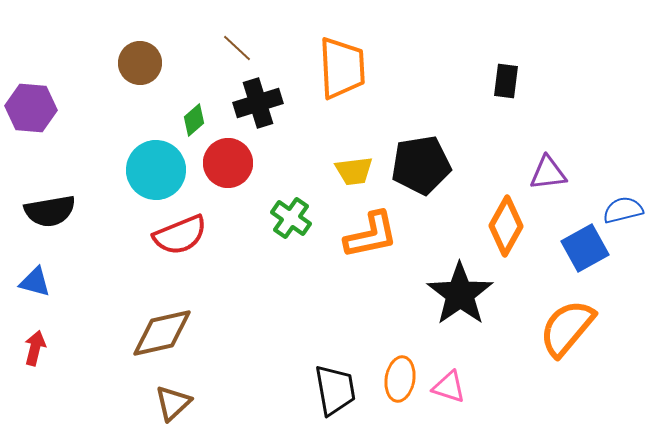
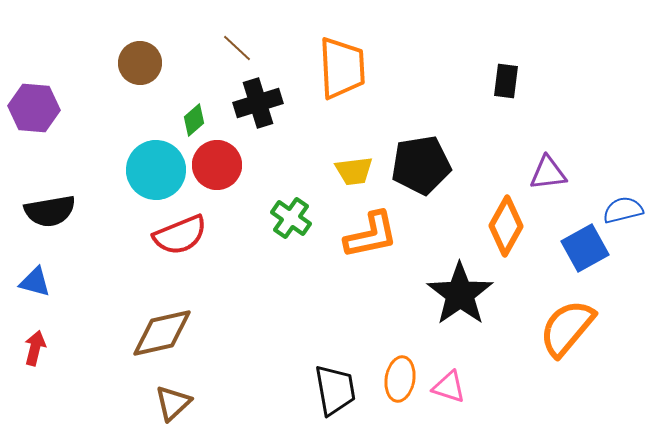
purple hexagon: moved 3 px right
red circle: moved 11 px left, 2 px down
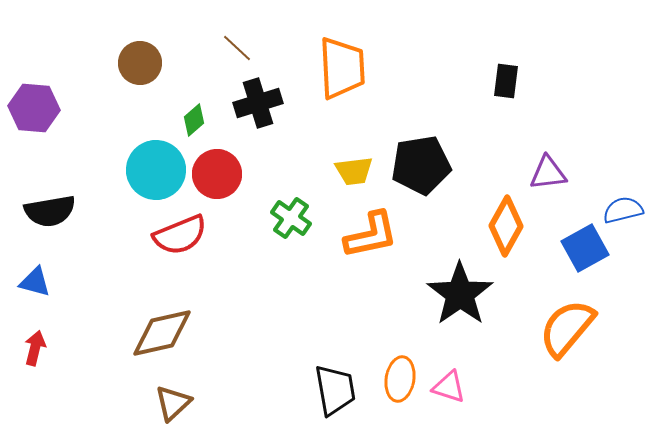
red circle: moved 9 px down
